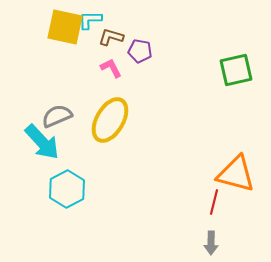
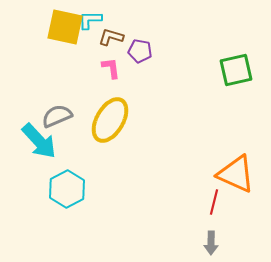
pink L-shape: rotated 20 degrees clockwise
cyan arrow: moved 3 px left, 1 px up
orange triangle: rotated 9 degrees clockwise
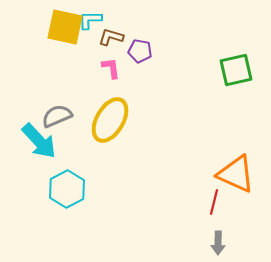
gray arrow: moved 7 px right
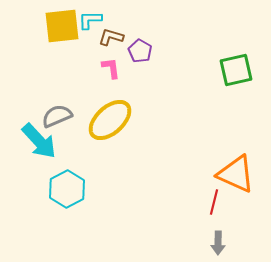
yellow square: moved 3 px left, 1 px up; rotated 18 degrees counterclockwise
purple pentagon: rotated 20 degrees clockwise
yellow ellipse: rotated 18 degrees clockwise
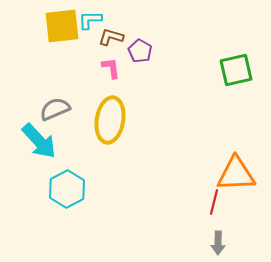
gray semicircle: moved 2 px left, 7 px up
yellow ellipse: rotated 39 degrees counterclockwise
orange triangle: rotated 27 degrees counterclockwise
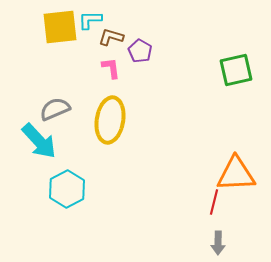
yellow square: moved 2 px left, 1 px down
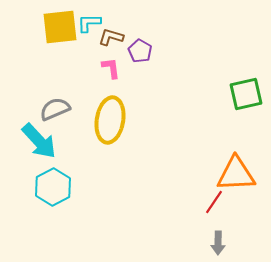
cyan L-shape: moved 1 px left, 3 px down
green square: moved 10 px right, 24 px down
cyan hexagon: moved 14 px left, 2 px up
red line: rotated 20 degrees clockwise
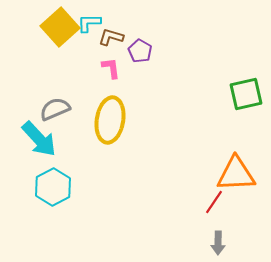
yellow square: rotated 36 degrees counterclockwise
cyan arrow: moved 2 px up
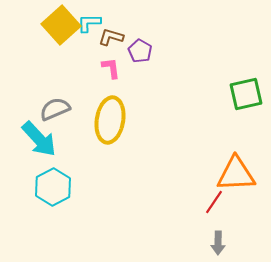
yellow square: moved 1 px right, 2 px up
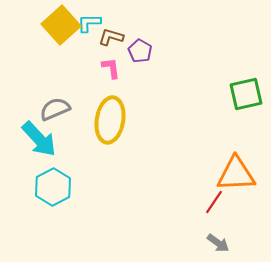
gray arrow: rotated 55 degrees counterclockwise
